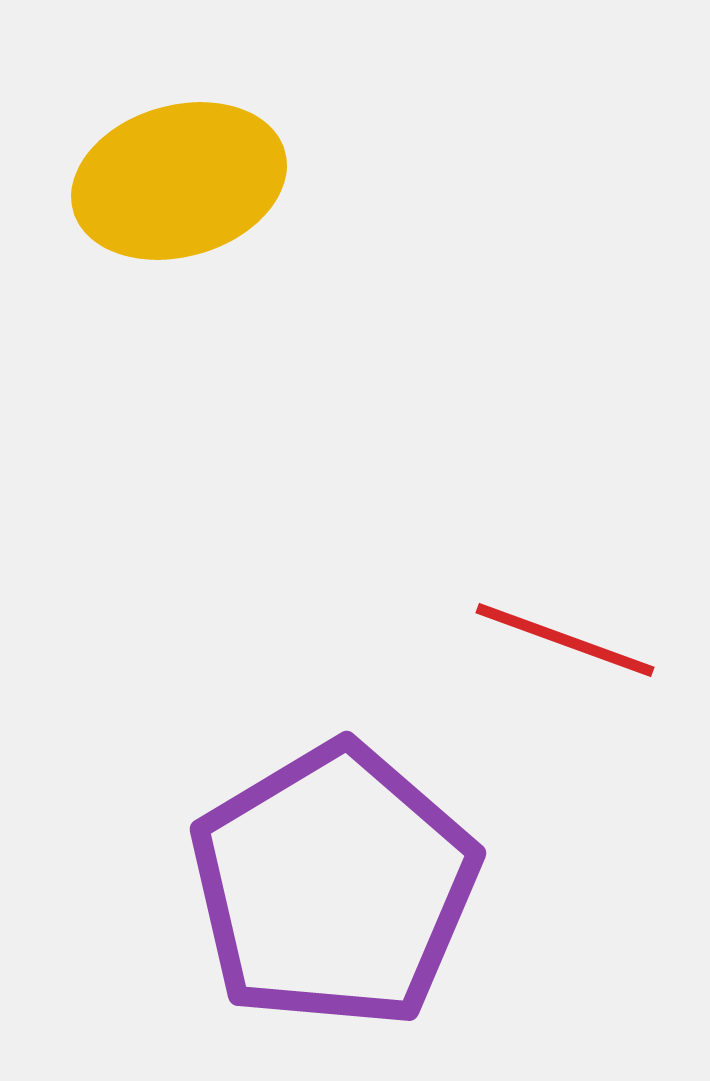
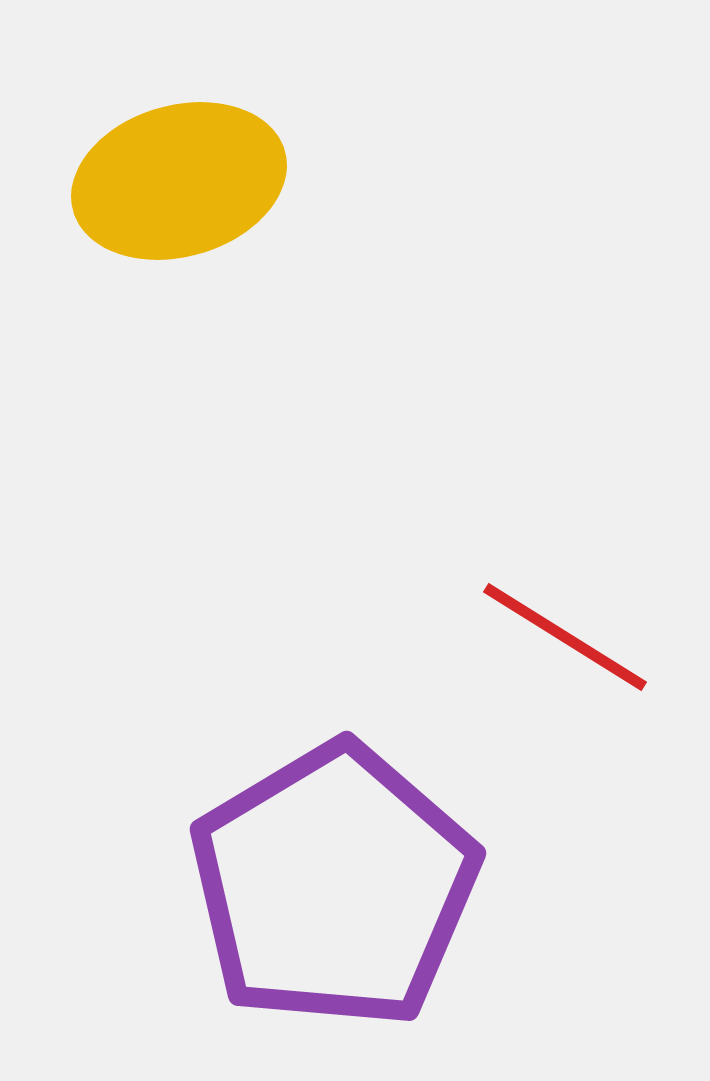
red line: moved 3 px up; rotated 12 degrees clockwise
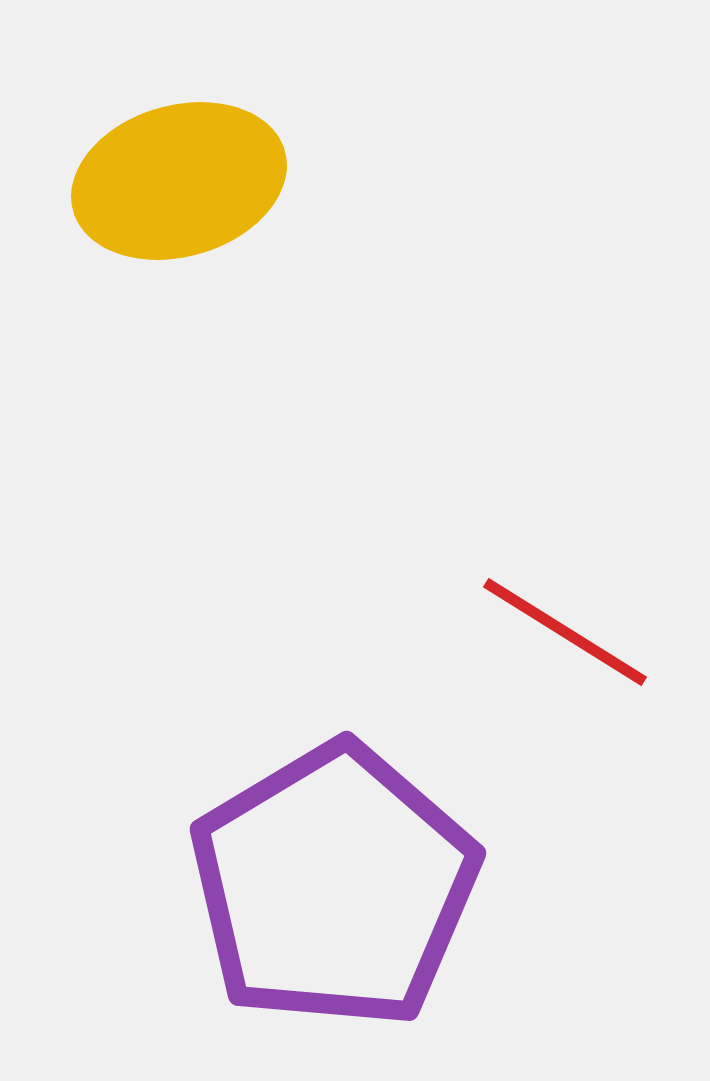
red line: moved 5 px up
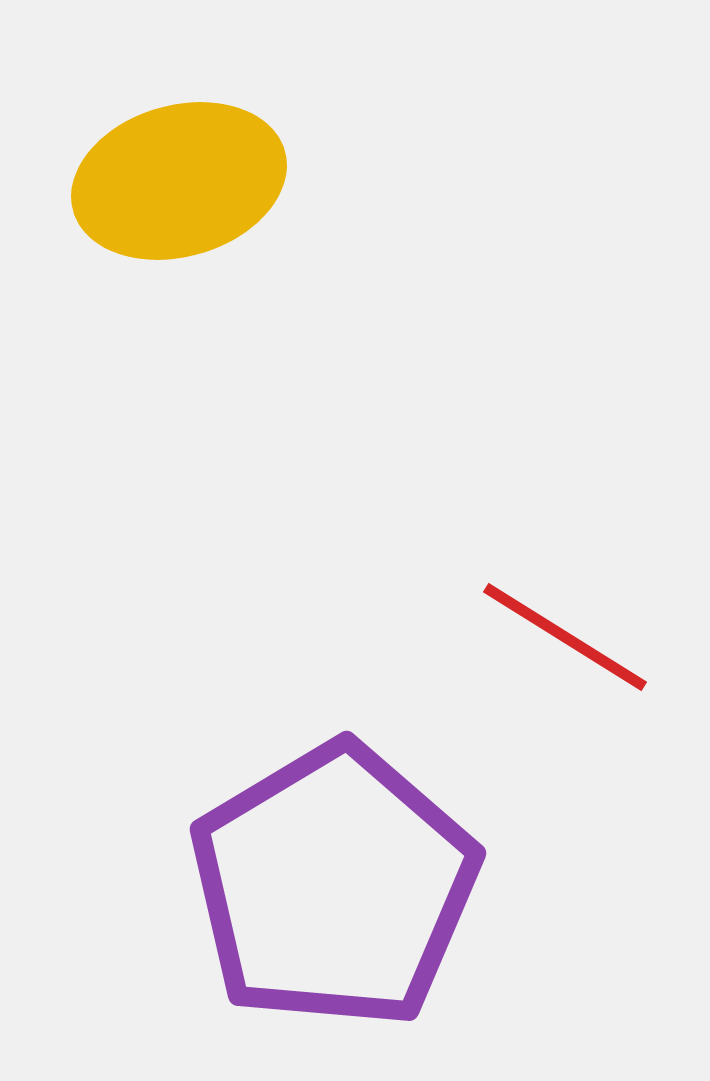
red line: moved 5 px down
